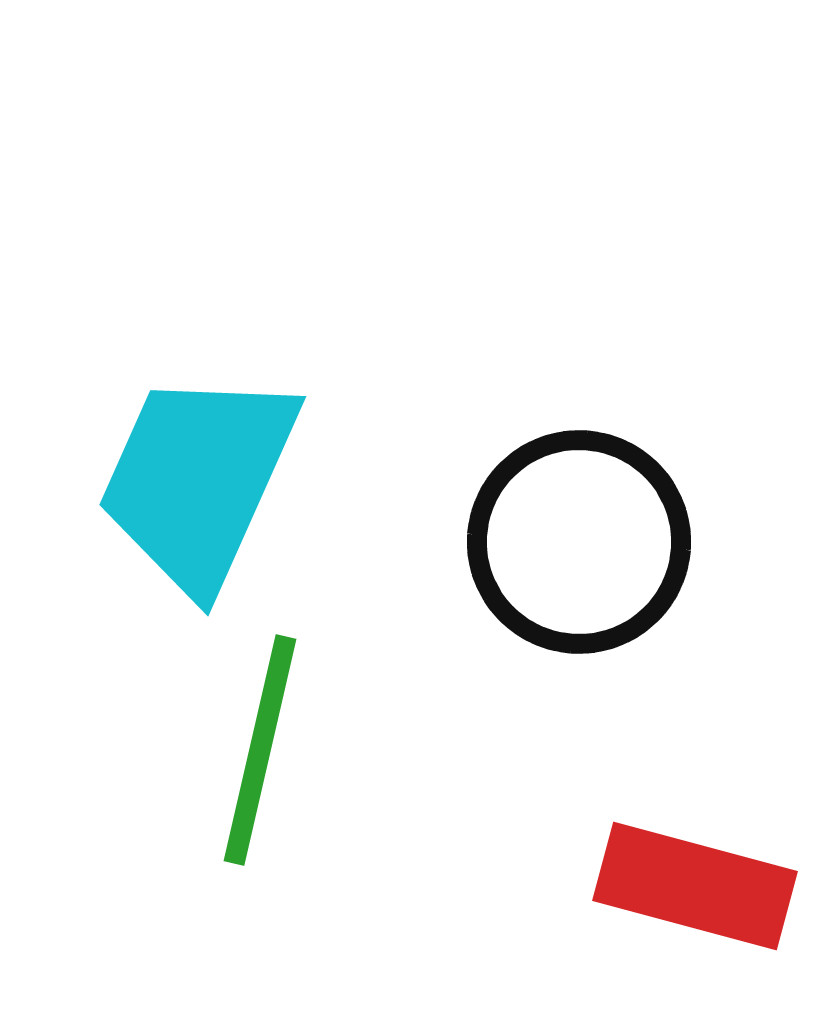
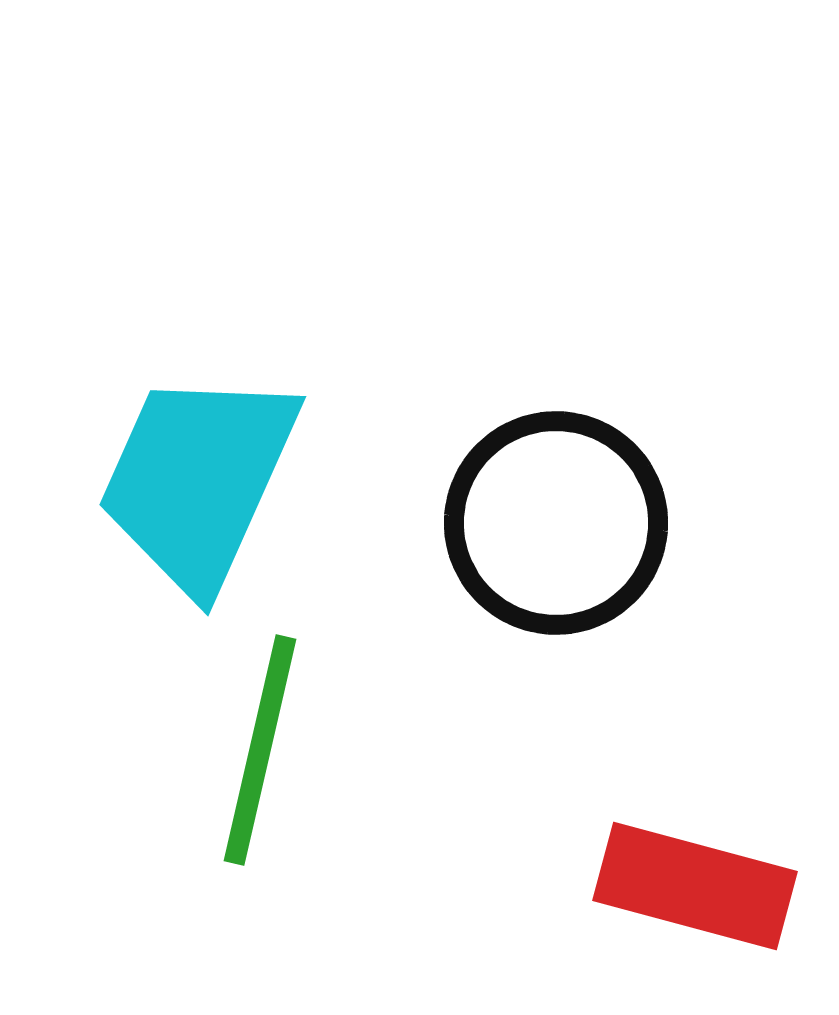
black circle: moved 23 px left, 19 px up
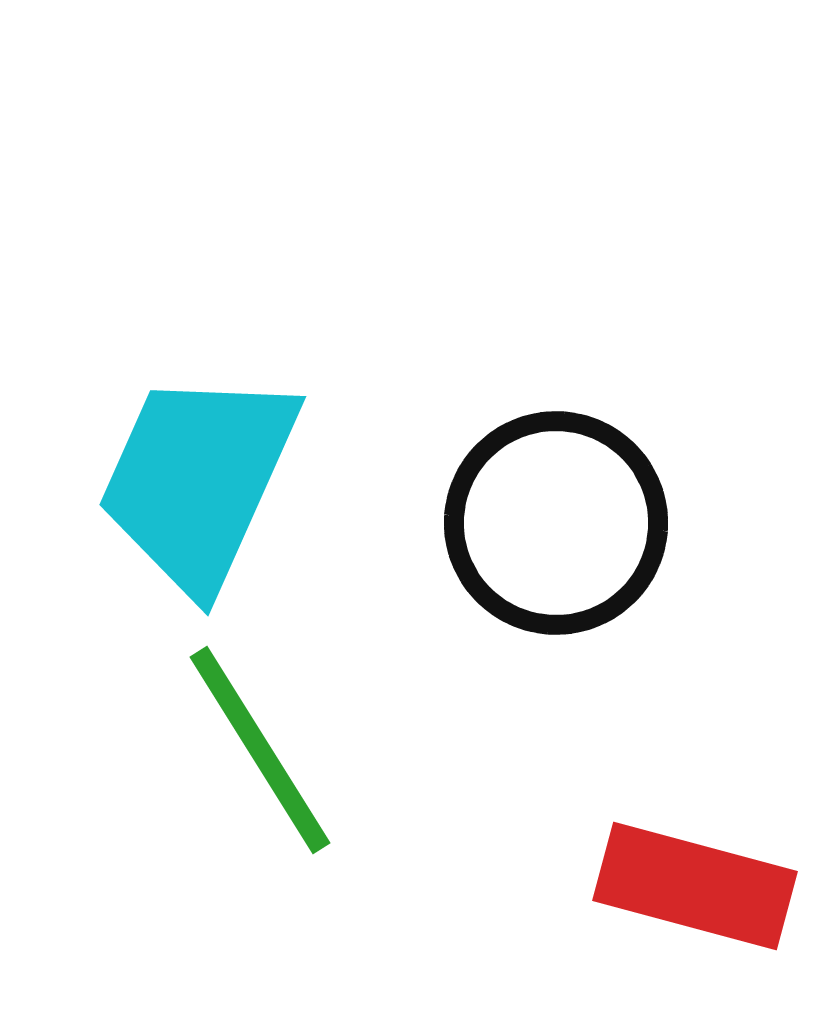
green line: rotated 45 degrees counterclockwise
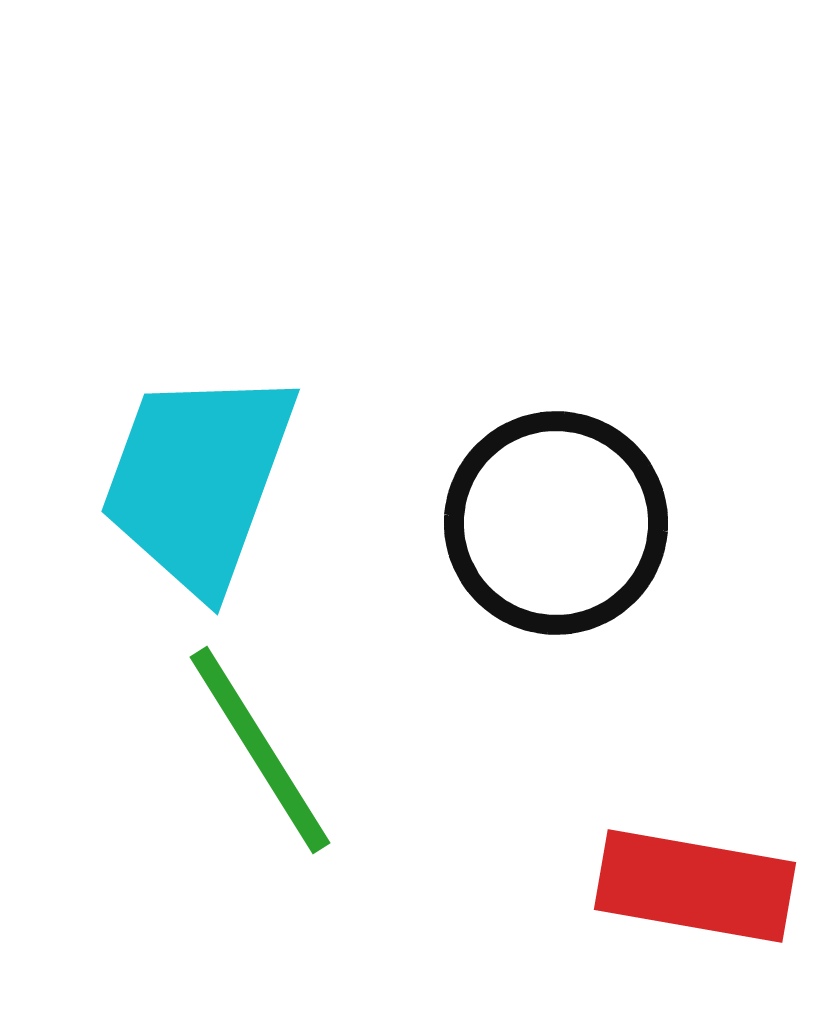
cyan trapezoid: rotated 4 degrees counterclockwise
red rectangle: rotated 5 degrees counterclockwise
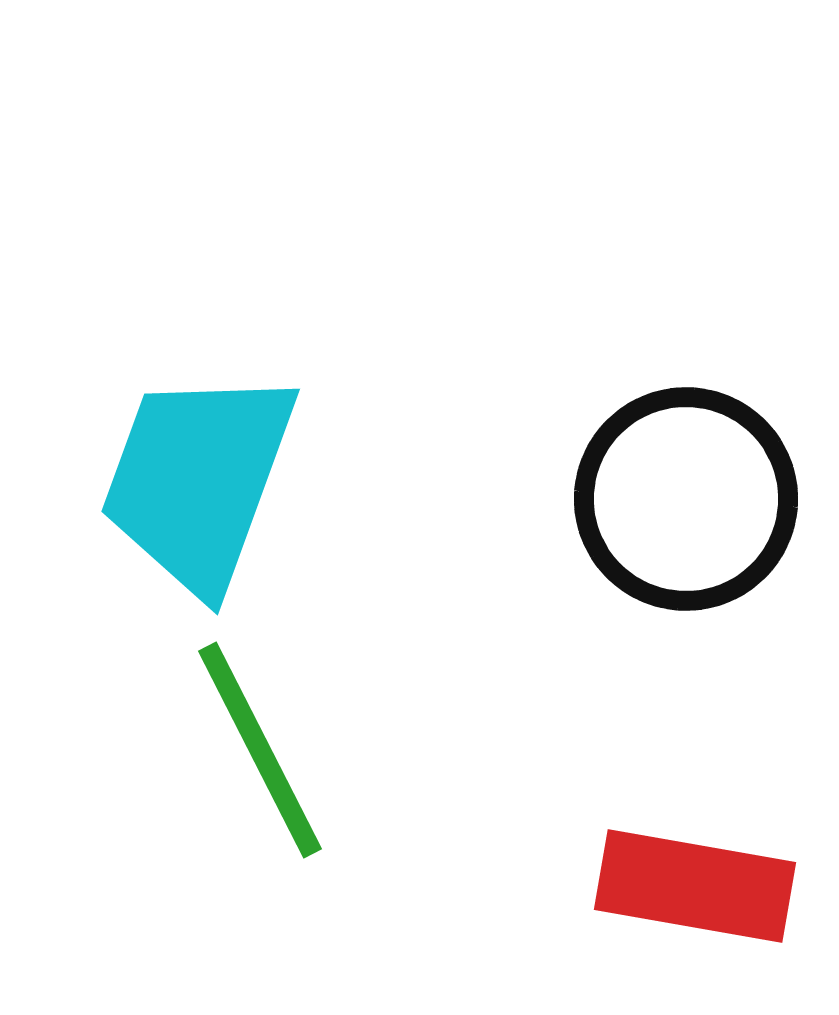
black circle: moved 130 px right, 24 px up
green line: rotated 5 degrees clockwise
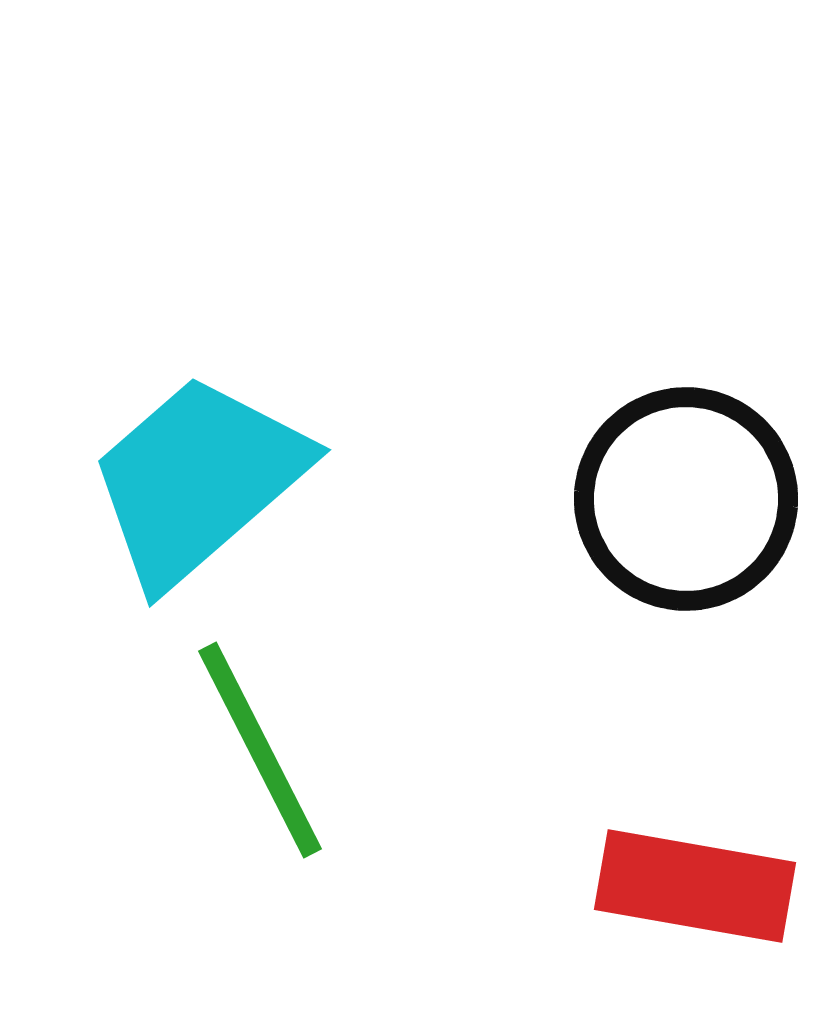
cyan trapezoid: rotated 29 degrees clockwise
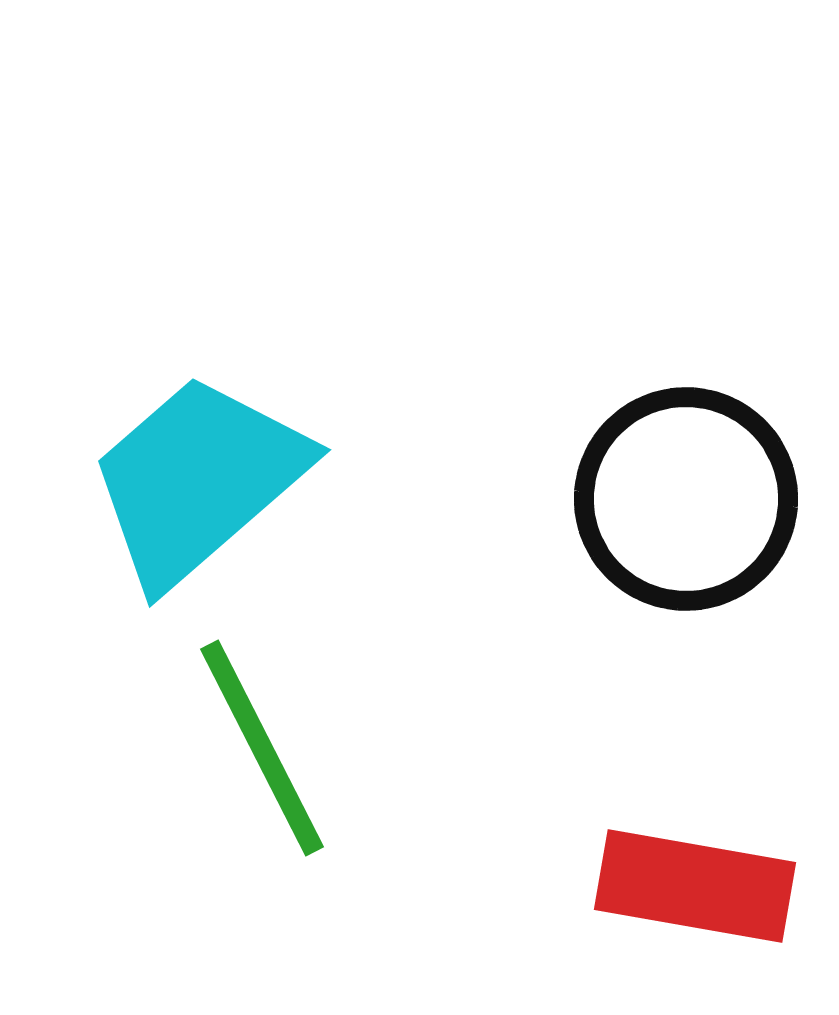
green line: moved 2 px right, 2 px up
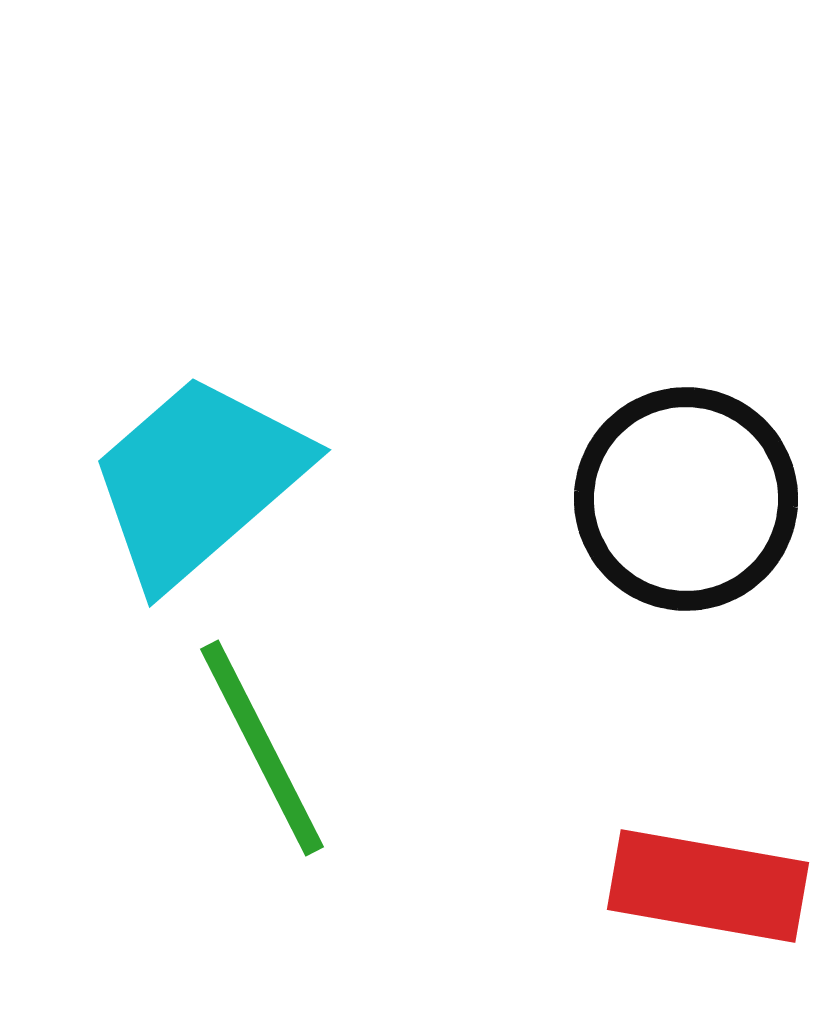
red rectangle: moved 13 px right
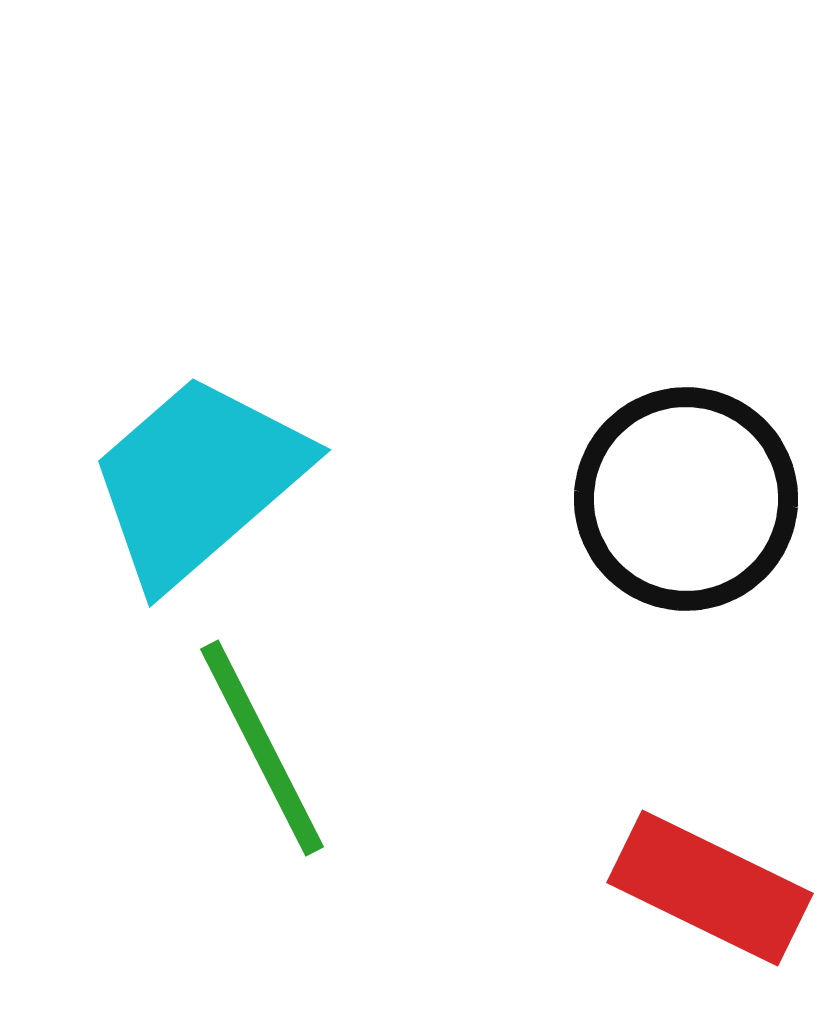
red rectangle: moved 2 px right, 2 px down; rotated 16 degrees clockwise
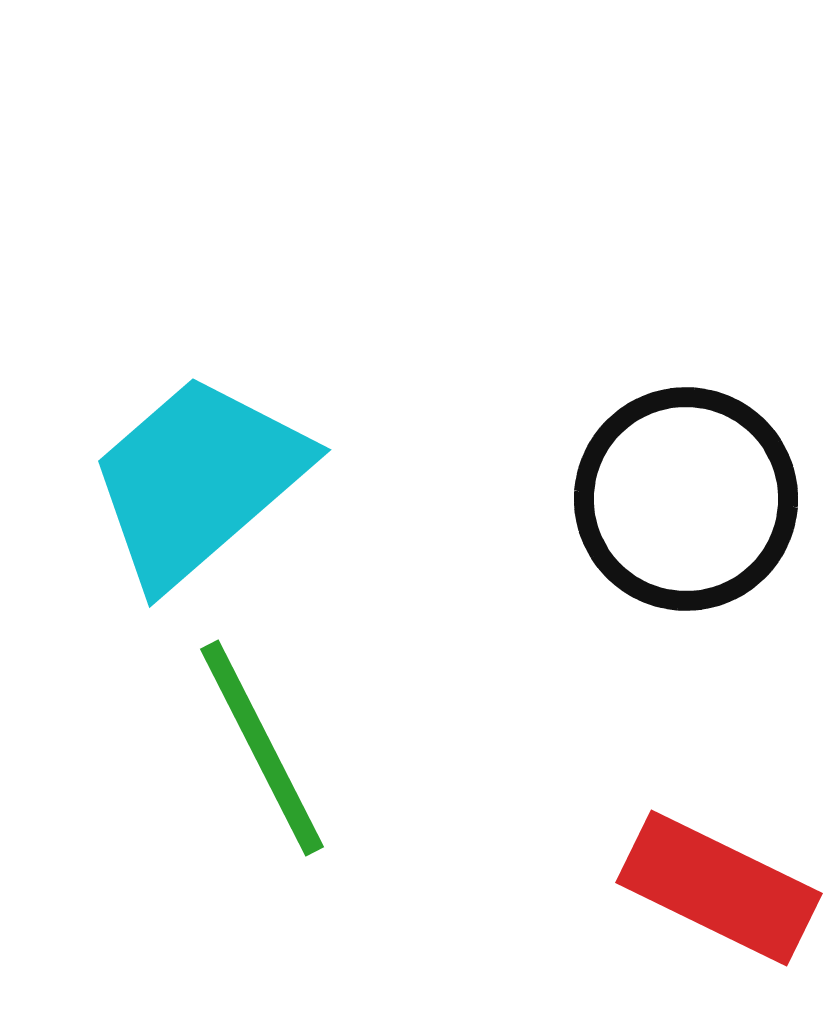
red rectangle: moved 9 px right
